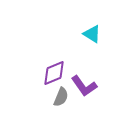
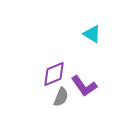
purple diamond: moved 1 px down
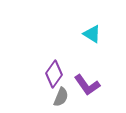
purple diamond: rotated 32 degrees counterclockwise
purple L-shape: moved 3 px right, 1 px up
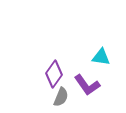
cyan triangle: moved 9 px right, 23 px down; rotated 24 degrees counterclockwise
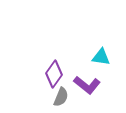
purple L-shape: rotated 16 degrees counterclockwise
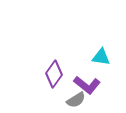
gray semicircle: moved 15 px right, 3 px down; rotated 36 degrees clockwise
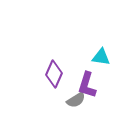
purple diamond: rotated 12 degrees counterclockwise
purple L-shape: rotated 68 degrees clockwise
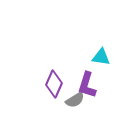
purple diamond: moved 10 px down
gray semicircle: moved 1 px left
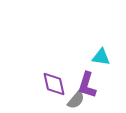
purple diamond: rotated 36 degrees counterclockwise
gray semicircle: moved 1 px right; rotated 18 degrees counterclockwise
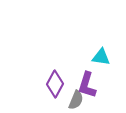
purple diamond: moved 1 px right; rotated 40 degrees clockwise
gray semicircle: rotated 18 degrees counterclockwise
